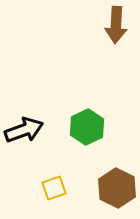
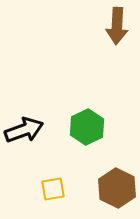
brown arrow: moved 1 px right, 1 px down
yellow square: moved 1 px left, 1 px down; rotated 10 degrees clockwise
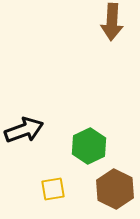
brown arrow: moved 5 px left, 4 px up
green hexagon: moved 2 px right, 19 px down
brown hexagon: moved 2 px left, 1 px down
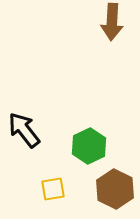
black arrow: rotated 108 degrees counterclockwise
